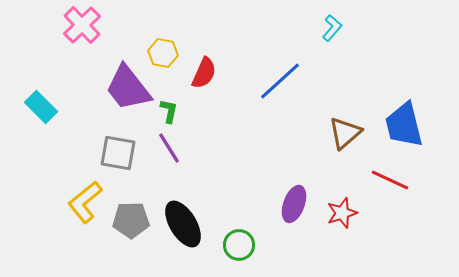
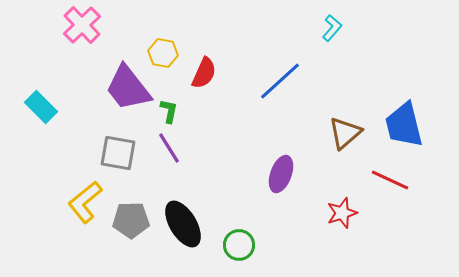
purple ellipse: moved 13 px left, 30 px up
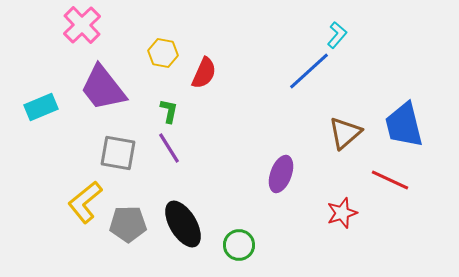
cyan L-shape: moved 5 px right, 7 px down
blue line: moved 29 px right, 10 px up
purple trapezoid: moved 25 px left
cyan rectangle: rotated 68 degrees counterclockwise
gray pentagon: moved 3 px left, 4 px down
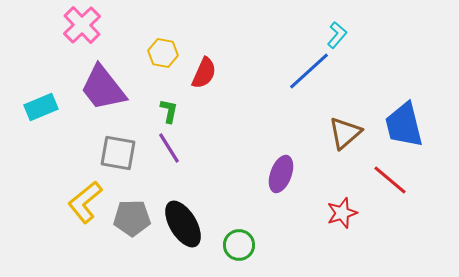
red line: rotated 15 degrees clockwise
gray pentagon: moved 4 px right, 6 px up
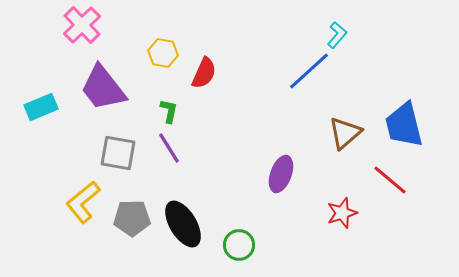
yellow L-shape: moved 2 px left
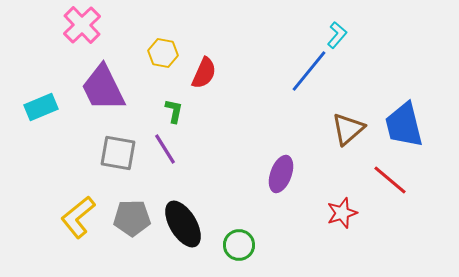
blue line: rotated 9 degrees counterclockwise
purple trapezoid: rotated 12 degrees clockwise
green L-shape: moved 5 px right
brown triangle: moved 3 px right, 4 px up
purple line: moved 4 px left, 1 px down
yellow L-shape: moved 5 px left, 15 px down
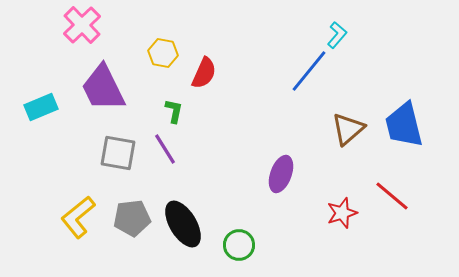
red line: moved 2 px right, 16 px down
gray pentagon: rotated 6 degrees counterclockwise
